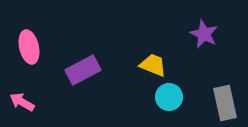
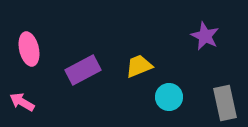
purple star: moved 1 px right, 2 px down
pink ellipse: moved 2 px down
yellow trapezoid: moved 14 px left, 1 px down; rotated 44 degrees counterclockwise
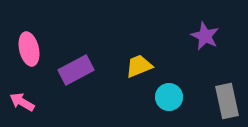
purple rectangle: moved 7 px left
gray rectangle: moved 2 px right, 2 px up
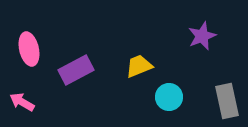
purple star: moved 3 px left; rotated 24 degrees clockwise
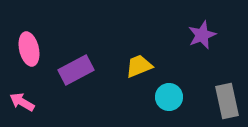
purple star: moved 1 px up
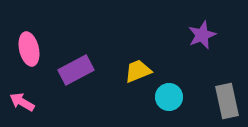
yellow trapezoid: moved 1 px left, 5 px down
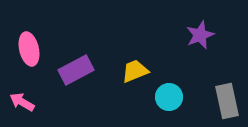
purple star: moved 2 px left
yellow trapezoid: moved 3 px left
